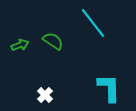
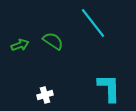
white cross: rotated 28 degrees clockwise
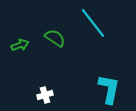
green semicircle: moved 2 px right, 3 px up
cyan L-shape: moved 1 px down; rotated 12 degrees clockwise
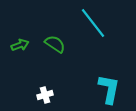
green semicircle: moved 6 px down
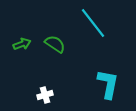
green arrow: moved 2 px right, 1 px up
cyan L-shape: moved 1 px left, 5 px up
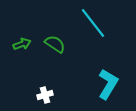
cyan L-shape: rotated 20 degrees clockwise
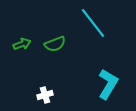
green semicircle: rotated 125 degrees clockwise
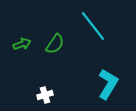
cyan line: moved 3 px down
green semicircle: rotated 35 degrees counterclockwise
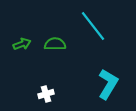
green semicircle: rotated 125 degrees counterclockwise
white cross: moved 1 px right, 1 px up
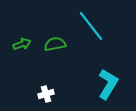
cyan line: moved 2 px left
green semicircle: rotated 10 degrees counterclockwise
